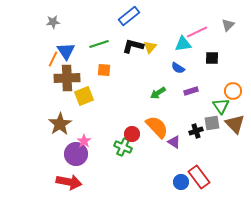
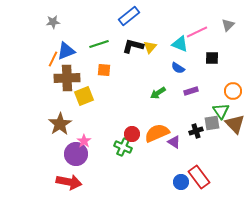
cyan triangle: moved 3 px left; rotated 30 degrees clockwise
blue triangle: rotated 42 degrees clockwise
green triangle: moved 5 px down
orange semicircle: moved 6 px down; rotated 70 degrees counterclockwise
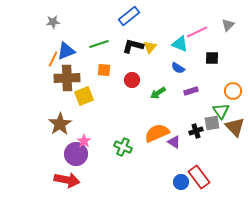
brown triangle: moved 3 px down
red circle: moved 54 px up
red arrow: moved 2 px left, 2 px up
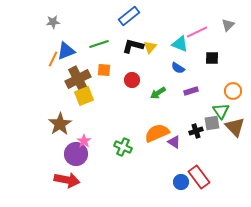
brown cross: moved 11 px right, 1 px down; rotated 25 degrees counterclockwise
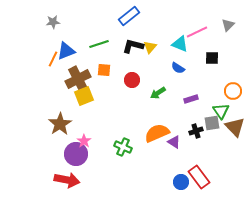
purple rectangle: moved 8 px down
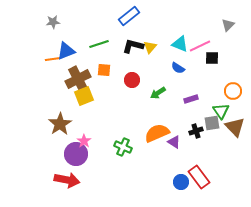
pink line: moved 3 px right, 14 px down
orange line: rotated 56 degrees clockwise
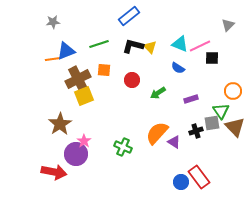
yellow triangle: rotated 24 degrees counterclockwise
orange semicircle: rotated 25 degrees counterclockwise
red arrow: moved 13 px left, 8 px up
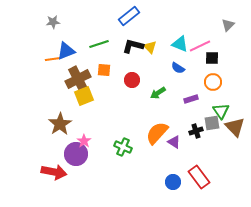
orange circle: moved 20 px left, 9 px up
blue circle: moved 8 px left
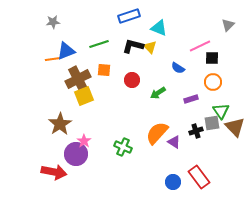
blue rectangle: rotated 20 degrees clockwise
cyan triangle: moved 21 px left, 16 px up
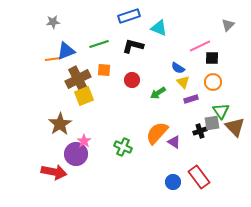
yellow triangle: moved 33 px right, 35 px down
black cross: moved 4 px right
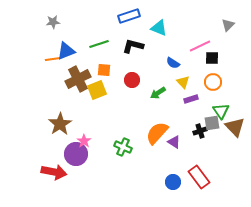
blue semicircle: moved 5 px left, 5 px up
yellow square: moved 13 px right, 6 px up
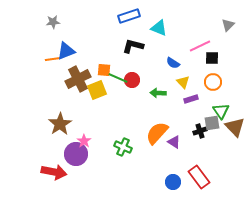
green line: moved 19 px right, 34 px down; rotated 42 degrees clockwise
green arrow: rotated 35 degrees clockwise
